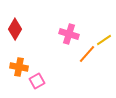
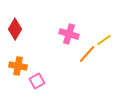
orange cross: moved 1 px left, 1 px up
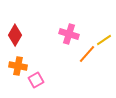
red diamond: moved 6 px down
pink square: moved 1 px left, 1 px up
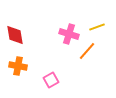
red diamond: rotated 40 degrees counterclockwise
yellow line: moved 7 px left, 13 px up; rotated 14 degrees clockwise
orange line: moved 3 px up
pink square: moved 15 px right
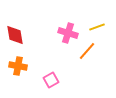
pink cross: moved 1 px left, 1 px up
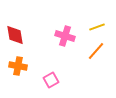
pink cross: moved 3 px left, 3 px down
orange line: moved 9 px right
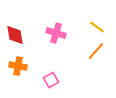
yellow line: rotated 56 degrees clockwise
pink cross: moved 9 px left, 3 px up
